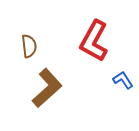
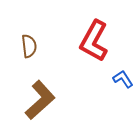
blue L-shape: moved 1 px up
brown L-shape: moved 7 px left, 12 px down
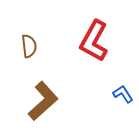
blue L-shape: moved 15 px down
brown L-shape: moved 3 px right, 1 px down
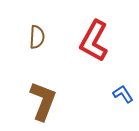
brown semicircle: moved 8 px right, 9 px up; rotated 10 degrees clockwise
brown L-shape: rotated 27 degrees counterclockwise
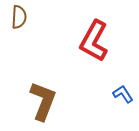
brown semicircle: moved 18 px left, 20 px up
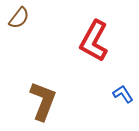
brown semicircle: moved 1 px down; rotated 35 degrees clockwise
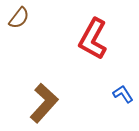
red L-shape: moved 1 px left, 2 px up
brown L-shape: moved 1 px right, 2 px down; rotated 21 degrees clockwise
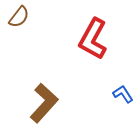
brown semicircle: moved 1 px up
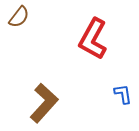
blue L-shape: rotated 25 degrees clockwise
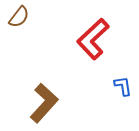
red L-shape: rotated 18 degrees clockwise
blue L-shape: moved 8 px up
